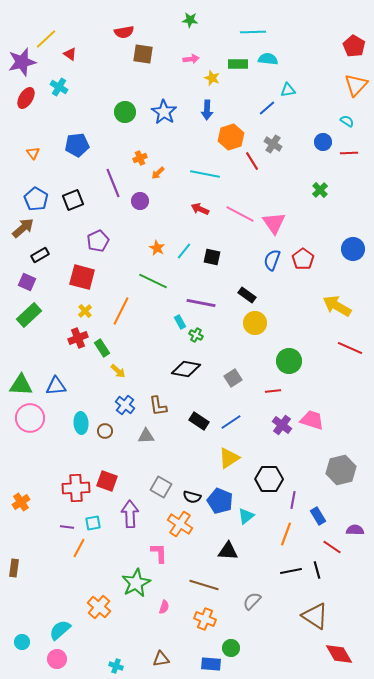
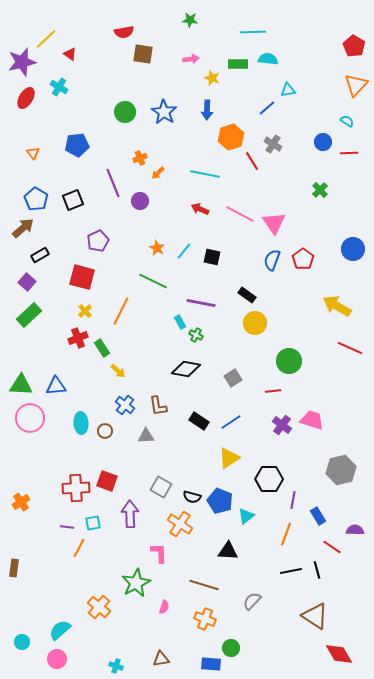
purple square at (27, 282): rotated 18 degrees clockwise
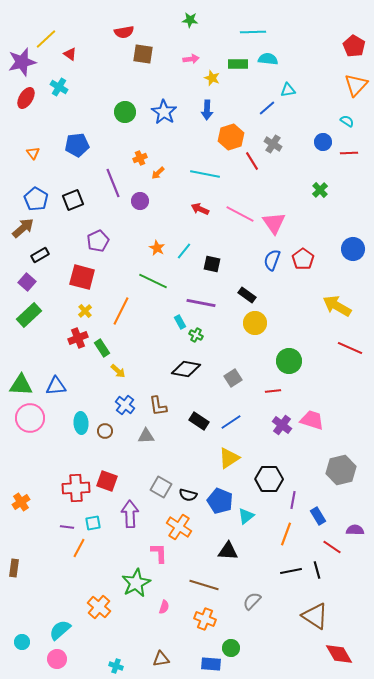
black square at (212, 257): moved 7 px down
black semicircle at (192, 497): moved 4 px left, 2 px up
orange cross at (180, 524): moved 1 px left, 3 px down
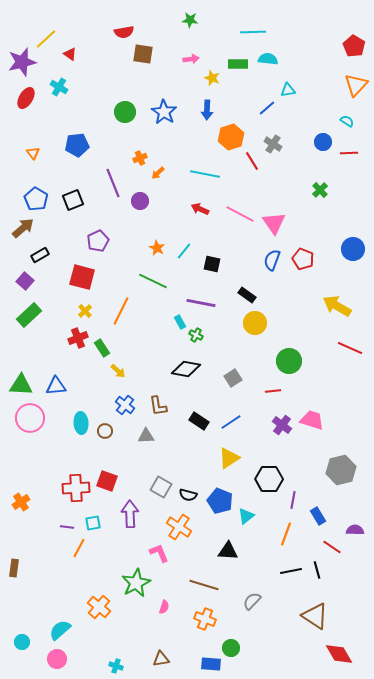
red pentagon at (303, 259): rotated 15 degrees counterclockwise
purple square at (27, 282): moved 2 px left, 1 px up
pink L-shape at (159, 553): rotated 20 degrees counterclockwise
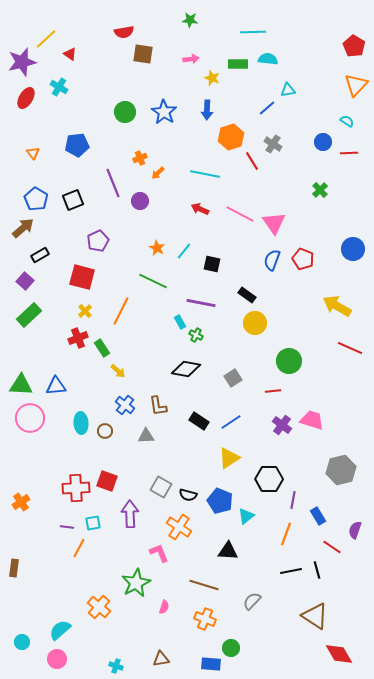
purple semicircle at (355, 530): rotated 72 degrees counterclockwise
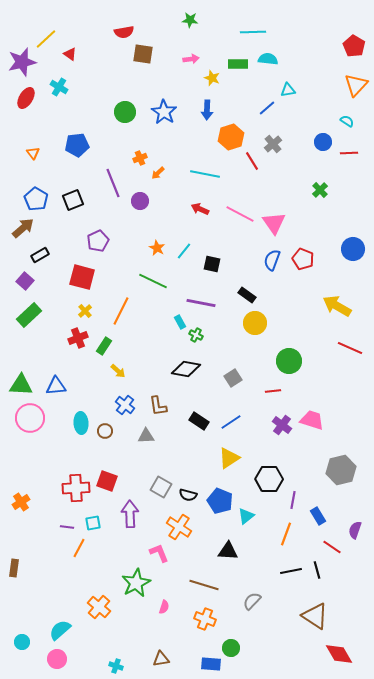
gray cross at (273, 144): rotated 18 degrees clockwise
green rectangle at (102, 348): moved 2 px right, 2 px up; rotated 66 degrees clockwise
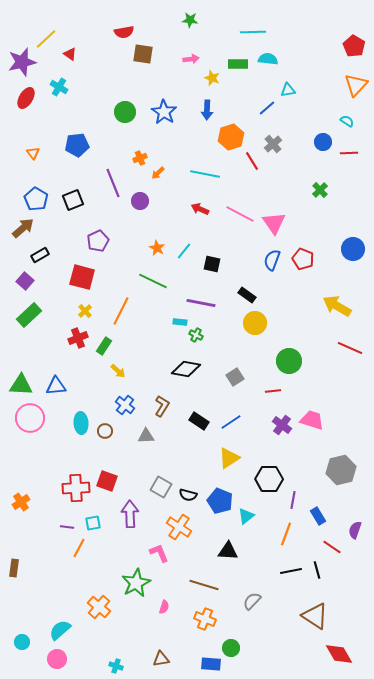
cyan rectangle at (180, 322): rotated 56 degrees counterclockwise
gray square at (233, 378): moved 2 px right, 1 px up
brown L-shape at (158, 406): moved 4 px right; rotated 140 degrees counterclockwise
